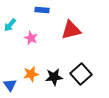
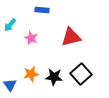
red triangle: moved 7 px down
black star: rotated 12 degrees clockwise
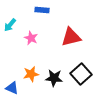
black star: moved 1 px down
blue triangle: moved 2 px right, 3 px down; rotated 32 degrees counterclockwise
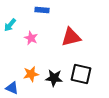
black square: rotated 35 degrees counterclockwise
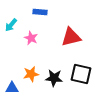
blue rectangle: moved 2 px left, 2 px down
cyan arrow: moved 1 px right
blue triangle: rotated 24 degrees counterclockwise
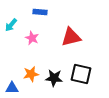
pink star: moved 1 px right
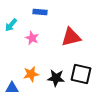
black star: moved 2 px right
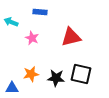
cyan arrow: moved 3 px up; rotated 72 degrees clockwise
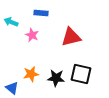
blue rectangle: moved 1 px right, 1 px down
pink star: moved 3 px up
blue triangle: rotated 40 degrees clockwise
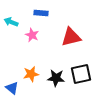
black square: rotated 25 degrees counterclockwise
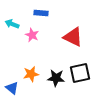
cyan arrow: moved 1 px right, 2 px down
red triangle: moved 2 px right; rotated 40 degrees clockwise
black square: moved 1 px left, 1 px up
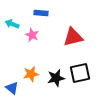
red triangle: rotated 40 degrees counterclockwise
black star: rotated 18 degrees counterclockwise
